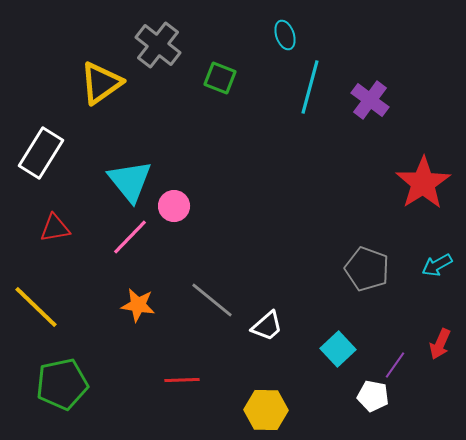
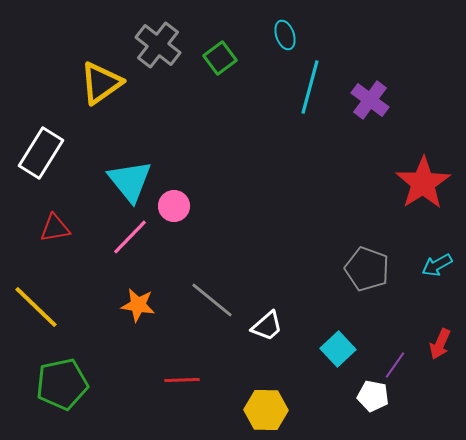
green square: moved 20 px up; rotated 32 degrees clockwise
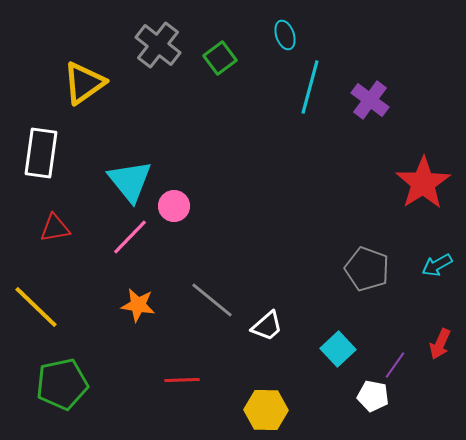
yellow triangle: moved 17 px left
white rectangle: rotated 24 degrees counterclockwise
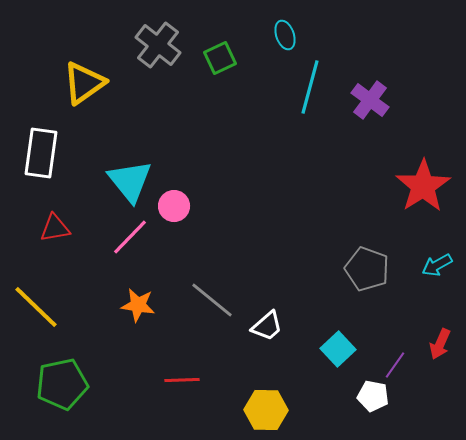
green square: rotated 12 degrees clockwise
red star: moved 3 px down
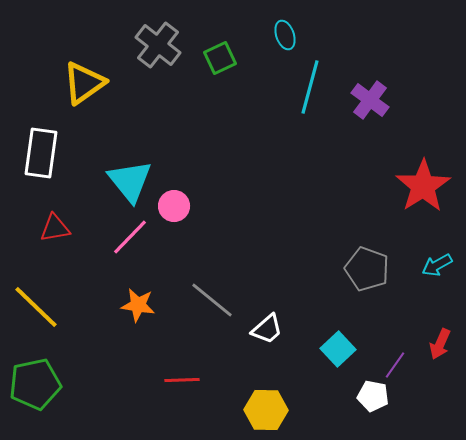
white trapezoid: moved 3 px down
green pentagon: moved 27 px left
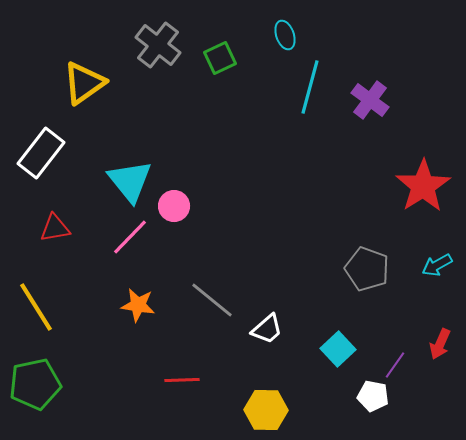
white rectangle: rotated 30 degrees clockwise
yellow line: rotated 14 degrees clockwise
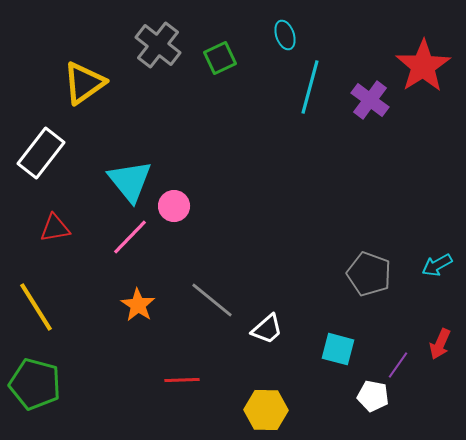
red star: moved 120 px up
gray pentagon: moved 2 px right, 5 px down
orange star: rotated 24 degrees clockwise
cyan square: rotated 32 degrees counterclockwise
purple line: moved 3 px right
green pentagon: rotated 27 degrees clockwise
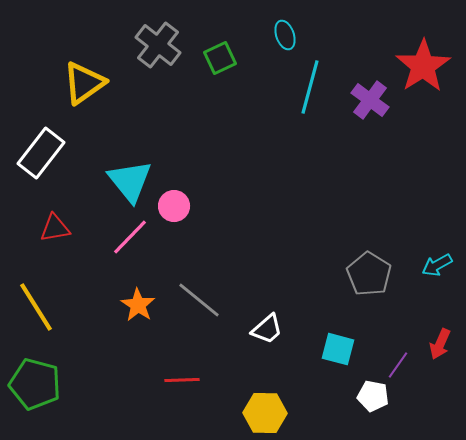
gray pentagon: rotated 12 degrees clockwise
gray line: moved 13 px left
yellow hexagon: moved 1 px left, 3 px down
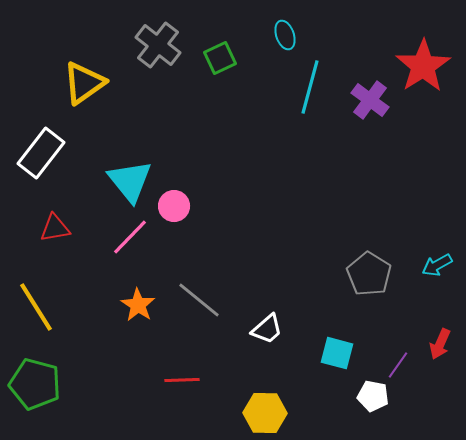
cyan square: moved 1 px left, 4 px down
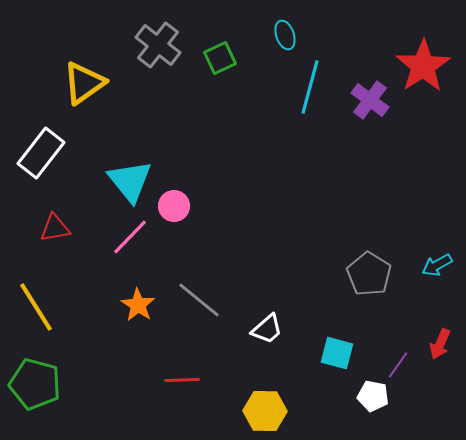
yellow hexagon: moved 2 px up
